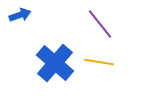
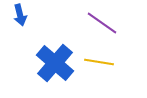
blue arrow: rotated 95 degrees clockwise
purple line: moved 2 px right, 1 px up; rotated 16 degrees counterclockwise
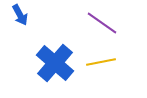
blue arrow: rotated 15 degrees counterclockwise
yellow line: moved 2 px right; rotated 20 degrees counterclockwise
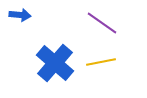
blue arrow: rotated 55 degrees counterclockwise
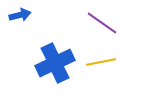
blue arrow: rotated 20 degrees counterclockwise
blue cross: rotated 24 degrees clockwise
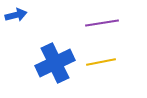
blue arrow: moved 4 px left
purple line: rotated 44 degrees counterclockwise
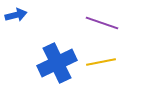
purple line: rotated 28 degrees clockwise
blue cross: moved 2 px right
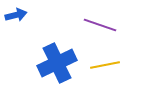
purple line: moved 2 px left, 2 px down
yellow line: moved 4 px right, 3 px down
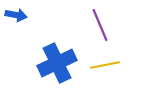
blue arrow: rotated 25 degrees clockwise
purple line: rotated 48 degrees clockwise
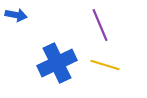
yellow line: rotated 28 degrees clockwise
